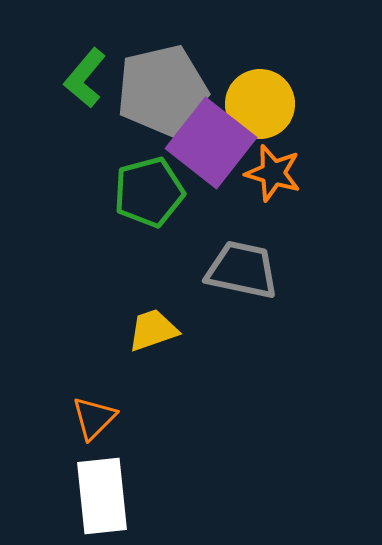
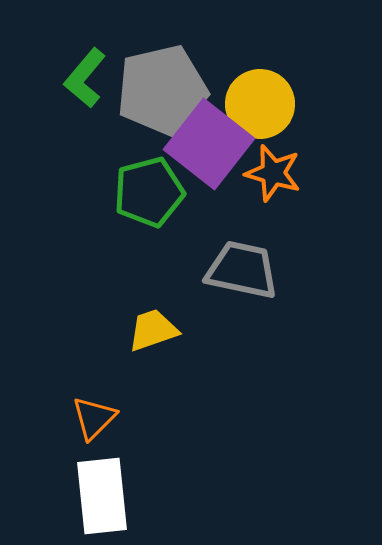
purple square: moved 2 px left, 1 px down
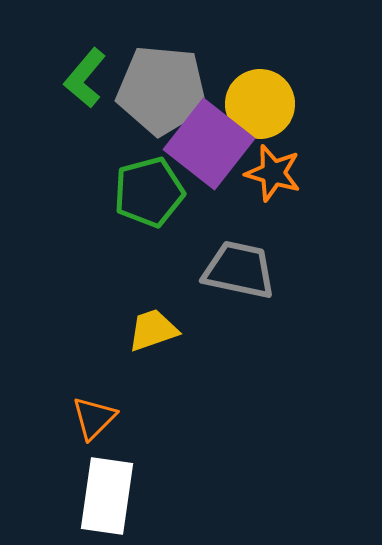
gray pentagon: rotated 18 degrees clockwise
gray trapezoid: moved 3 px left
white rectangle: moved 5 px right; rotated 14 degrees clockwise
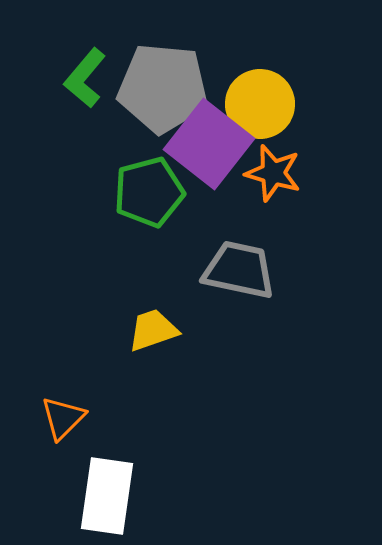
gray pentagon: moved 1 px right, 2 px up
orange triangle: moved 31 px left
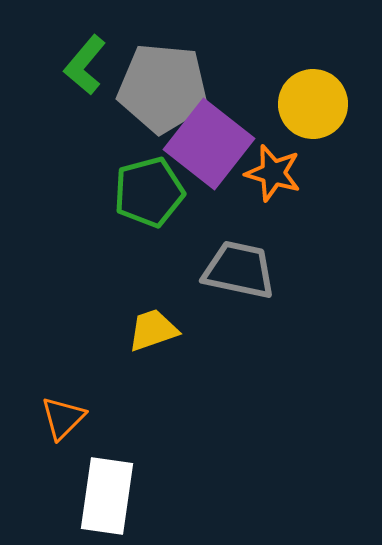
green L-shape: moved 13 px up
yellow circle: moved 53 px right
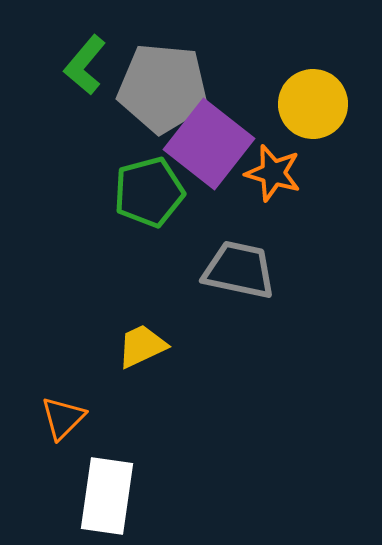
yellow trapezoid: moved 11 px left, 16 px down; rotated 6 degrees counterclockwise
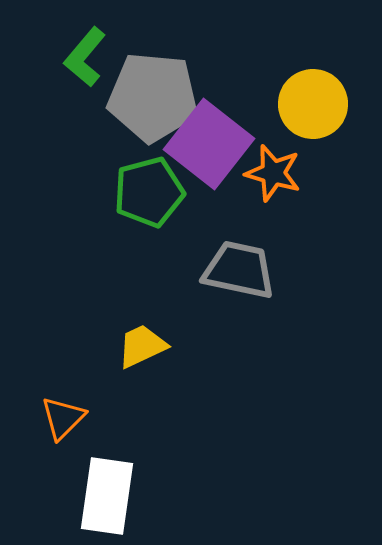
green L-shape: moved 8 px up
gray pentagon: moved 10 px left, 9 px down
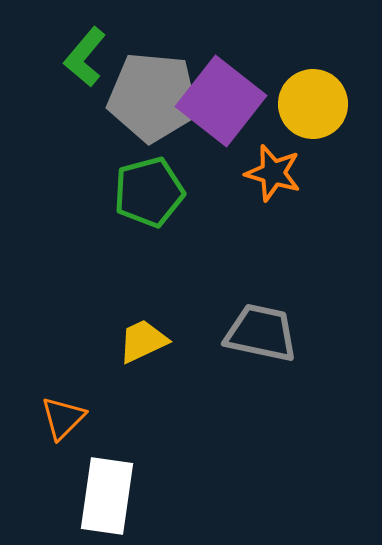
purple square: moved 12 px right, 43 px up
gray trapezoid: moved 22 px right, 63 px down
yellow trapezoid: moved 1 px right, 5 px up
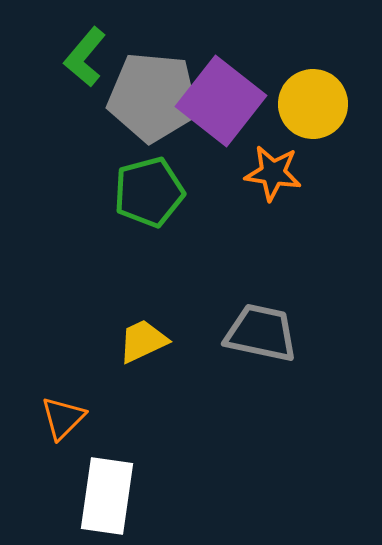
orange star: rotated 8 degrees counterclockwise
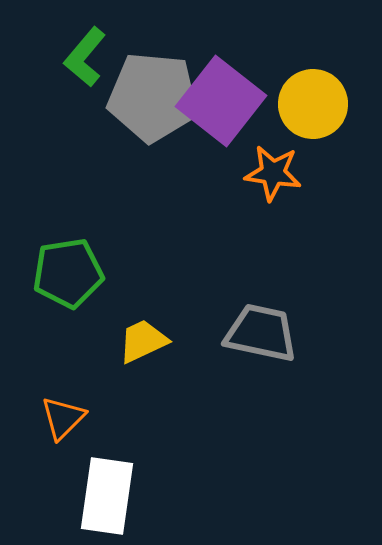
green pentagon: moved 81 px left, 81 px down; rotated 6 degrees clockwise
